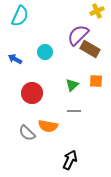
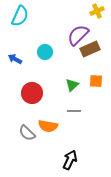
brown rectangle: rotated 54 degrees counterclockwise
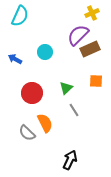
yellow cross: moved 5 px left, 2 px down
green triangle: moved 6 px left, 3 px down
gray line: moved 1 px up; rotated 56 degrees clockwise
orange semicircle: moved 3 px left, 3 px up; rotated 126 degrees counterclockwise
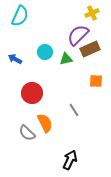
green triangle: moved 29 px up; rotated 32 degrees clockwise
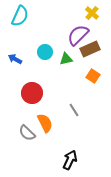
yellow cross: rotated 24 degrees counterclockwise
orange square: moved 3 px left, 5 px up; rotated 32 degrees clockwise
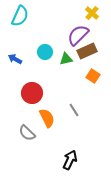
brown rectangle: moved 3 px left, 2 px down
orange semicircle: moved 2 px right, 5 px up
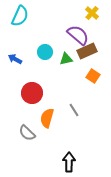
purple semicircle: rotated 85 degrees clockwise
orange semicircle: rotated 138 degrees counterclockwise
black arrow: moved 1 px left, 2 px down; rotated 24 degrees counterclockwise
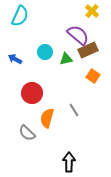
yellow cross: moved 2 px up
brown rectangle: moved 1 px right, 1 px up
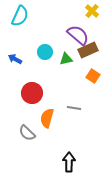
gray line: moved 2 px up; rotated 48 degrees counterclockwise
